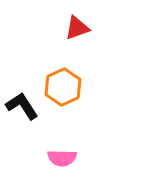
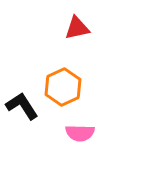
red triangle: rotated 8 degrees clockwise
pink semicircle: moved 18 px right, 25 px up
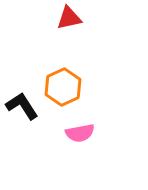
red triangle: moved 8 px left, 10 px up
pink semicircle: rotated 12 degrees counterclockwise
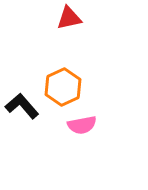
black L-shape: rotated 8 degrees counterclockwise
pink semicircle: moved 2 px right, 8 px up
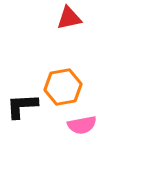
orange hexagon: rotated 15 degrees clockwise
black L-shape: rotated 52 degrees counterclockwise
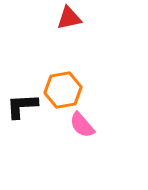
orange hexagon: moved 3 px down
pink semicircle: rotated 60 degrees clockwise
